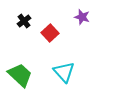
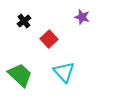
red square: moved 1 px left, 6 px down
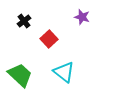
cyan triangle: rotated 10 degrees counterclockwise
